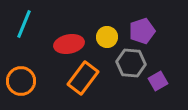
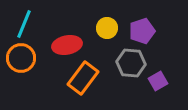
yellow circle: moved 9 px up
red ellipse: moved 2 px left, 1 px down
orange circle: moved 23 px up
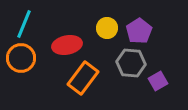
purple pentagon: moved 3 px left; rotated 15 degrees counterclockwise
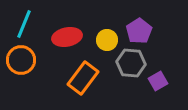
yellow circle: moved 12 px down
red ellipse: moved 8 px up
orange circle: moved 2 px down
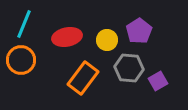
gray hexagon: moved 2 px left, 5 px down
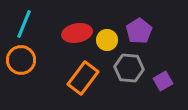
red ellipse: moved 10 px right, 4 px up
purple square: moved 5 px right
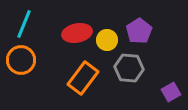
purple square: moved 8 px right, 11 px down
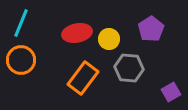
cyan line: moved 3 px left, 1 px up
purple pentagon: moved 12 px right, 2 px up
yellow circle: moved 2 px right, 1 px up
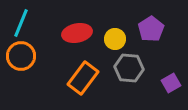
yellow circle: moved 6 px right
orange circle: moved 4 px up
purple square: moved 9 px up
